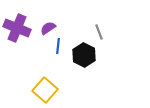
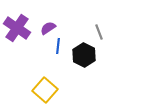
purple cross: rotated 12 degrees clockwise
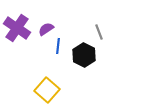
purple semicircle: moved 2 px left, 1 px down
yellow square: moved 2 px right
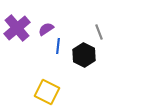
purple cross: rotated 16 degrees clockwise
yellow square: moved 2 px down; rotated 15 degrees counterclockwise
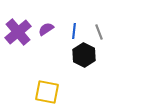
purple cross: moved 1 px right, 4 px down
blue line: moved 16 px right, 15 px up
yellow square: rotated 15 degrees counterclockwise
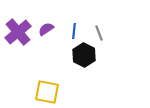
gray line: moved 1 px down
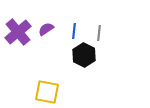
gray line: rotated 28 degrees clockwise
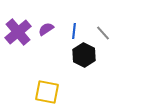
gray line: moved 4 px right; rotated 49 degrees counterclockwise
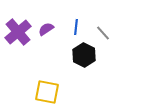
blue line: moved 2 px right, 4 px up
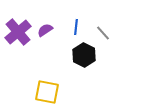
purple semicircle: moved 1 px left, 1 px down
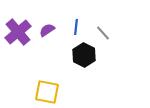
purple semicircle: moved 2 px right
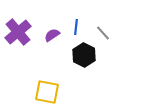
purple semicircle: moved 5 px right, 5 px down
